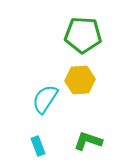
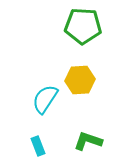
green pentagon: moved 9 px up
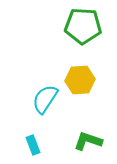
cyan rectangle: moved 5 px left, 1 px up
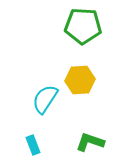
green L-shape: moved 2 px right, 1 px down
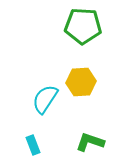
yellow hexagon: moved 1 px right, 2 px down
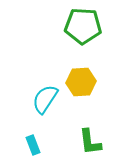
green L-shape: rotated 116 degrees counterclockwise
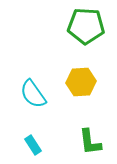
green pentagon: moved 3 px right
cyan semicircle: moved 12 px left, 5 px up; rotated 68 degrees counterclockwise
cyan rectangle: rotated 12 degrees counterclockwise
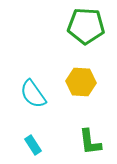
yellow hexagon: rotated 8 degrees clockwise
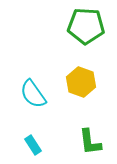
yellow hexagon: rotated 16 degrees clockwise
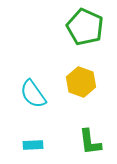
green pentagon: moved 1 px left, 1 px down; rotated 21 degrees clockwise
cyan rectangle: rotated 60 degrees counterclockwise
